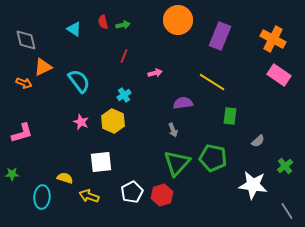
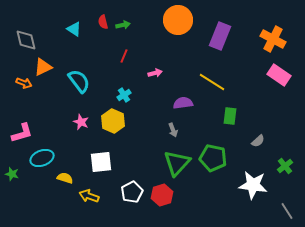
green star: rotated 16 degrees clockwise
cyan ellipse: moved 39 px up; rotated 65 degrees clockwise
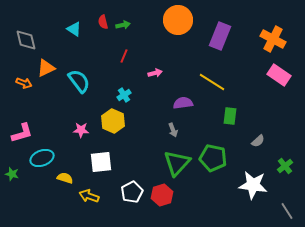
orange triangle: moved 3 px right, 1 px down
pink star: moved 8 px down; rotated 21 degrees counterclockwise
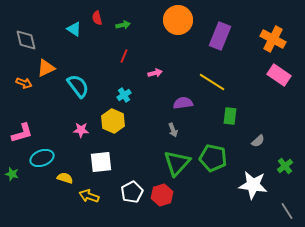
red semicircle: moved 6 px left, 4 px up
cyan semicircle: moved 1 px left, 5 px down
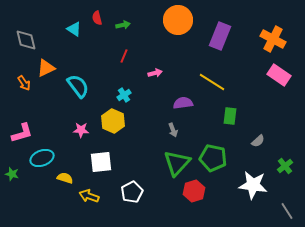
orange arrow: rotated 35 degrees clockwise
red hexagon: moved 32 px right, 4 px up
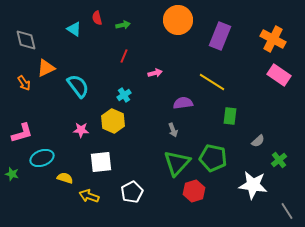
green cross: moved 6 px left, 6 px up
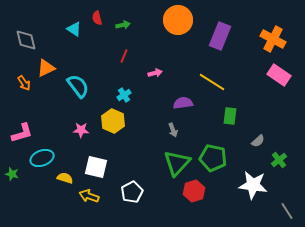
white square: moved 5 px left, 5 px down; rotated 20 degrees clockwise
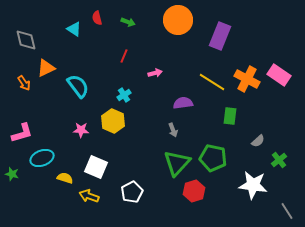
green arrow: moved 5 px right, 3 px up; rotated 32 degrees clockwise
orange cross: moved 26 px left, 40 px down
white square: rotated 10 degrees clockwise
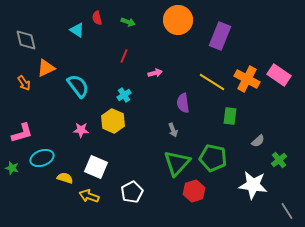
cyan triangle: moved 3 px right, 1 px down
purple semicircle: rotated 90 degrees counterclockwise
green star: moved 6 px up
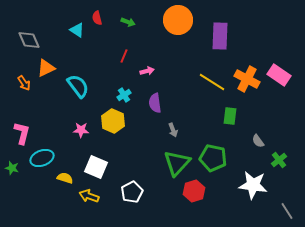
purple rectangle: rotated 20 degrees counterclockwise
gray diamond: moved 3 px right; rotated 10 degrees counterclockwise
pink arrow: moved 8 px left, 2 px up
purple semicircle: moved 28 px left
pink L-shape: rotated 60 degrees counterclockwise
gray semicircle: rotated 96 degrees clockwise
